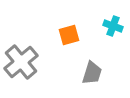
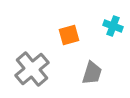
gray cross: moved 11 px right, 7 px down
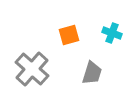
cyan cross: moved 1 px left, 7 px down
gray cross: rotated 8 degrees counterclockwise
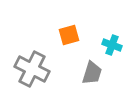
cyan cross: moved 12 px down
gray cross: rotated 16 degrees counterclockwise
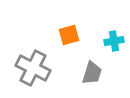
cyan cross: moved 2 px right, 4 px up; rotated 30 degrees counterclockwise
gray cross: moved 1 px right, 1 px up
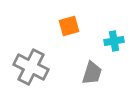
orange square: moved 9 px up
gray cross: moved 2 px left, 1 px up
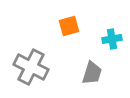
cyan cross: moved 2 px left, 2 px up
